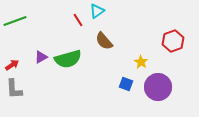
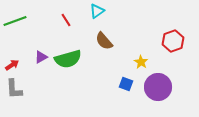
red line: moved 12 px left
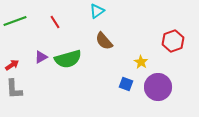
red line: moved 11 px left, 2 px down
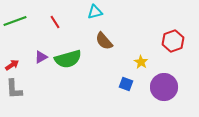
cyan triangle: moved 2 px left, 1 px down; rotated 21 degrees clockwise
purple circle: moved 6 px right
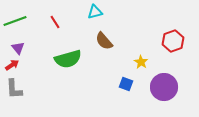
purple triangle: moved 23 px left, 9 px up; rotated 40 degrees counterclockwise
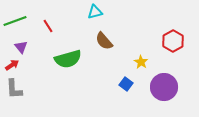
red line: moved 7 px left, 4 px down
red hexagon: rotated 10 degrees counterclockwise
purple triangle: moved 3 px right, 1 px up
blue square: rotated 16 degrees clockwise
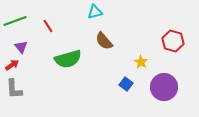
red hexagon: rotated 15 degrees counterclockwise
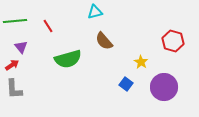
green line: rotated 15 degrees clockwise
